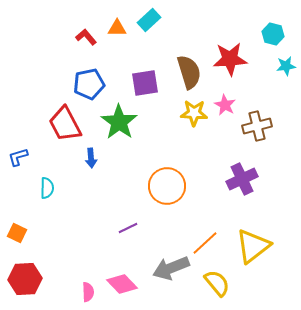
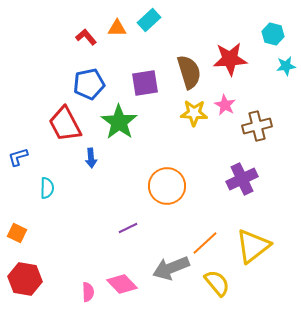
red hexagon: rotated 12 degrees clockwise
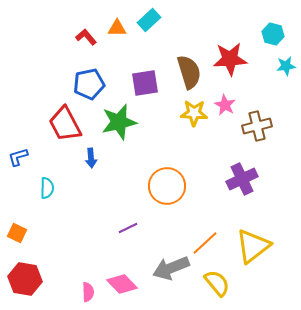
green star: rotated 24 degrees clockwise
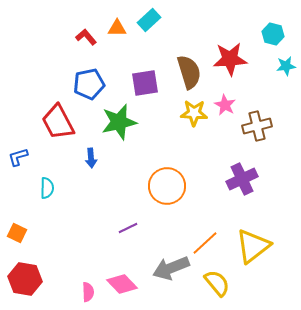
red trapezoid: moved 7 px left, 2 px up
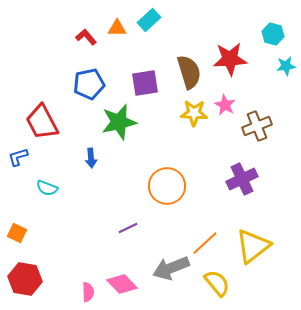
red trapezoid: moved 16 px left
brown cross: rotated 8 degrees counterclockwise
cyan semicircle: rotated 110 degrees clockwise
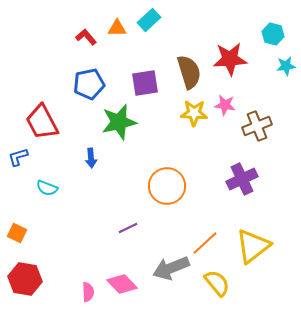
pink star: rotated 20 degrees counterclockwise
